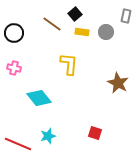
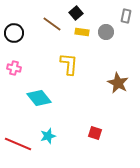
black square: moved 1 px right, 1 px up
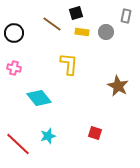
black square: rotated 24 degrees clockwise
brown star: moved 3 px down
red line: rotated 20 degrees clockwise
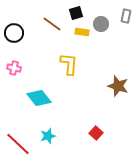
gray circle: moved 5 px left, 8 px up
brown star: rotated 10 degrees counterclockwise
red square: moved 1 px right; rotated 24 degrees clockwise
